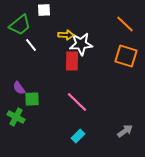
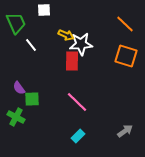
green trapezoid: moved 4 px left, 2 px up; rotated 75 degrees counterclockwise
yellow arrow: rotated 21 degrees clockwise
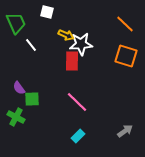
white square: moved 3 px right, 2 px down; rotated 16 degrees clockwise
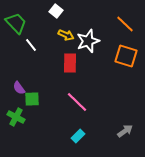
white square: moved 9 px right, 1 px up; rotated 24 degrees clockwise
green trapezoid: rotated 20 degrees counterclockwise
white star: moved 7 px right, 3 px up; rotated 15 degrees counterclockwise
red rectangle: moved 2 px left, 2 px down
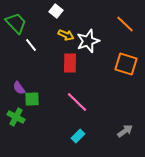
orange square: moved 8 px down
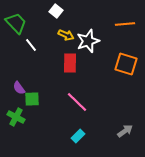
orange line: rotated 48 degrees counterclockwise
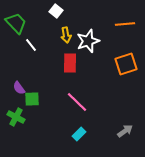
yellow arrow: rotated 56 degrees clockwise
orange square: rotated 35 degrees counterclockwise
cyan rectangle: moved 1 px right, 2 px up
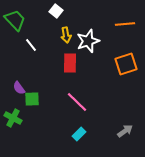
green trapezoid: moved 1 px left, 3 px up
green cross: moved 3 px left, 1 px down
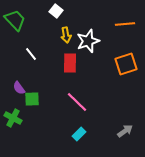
white line: moved 9 px down
